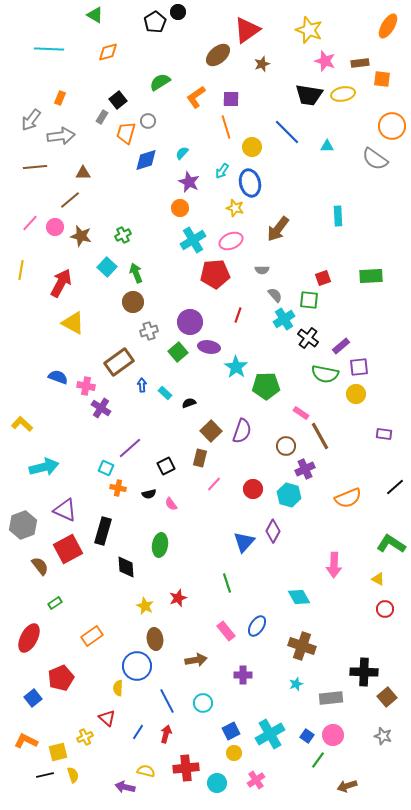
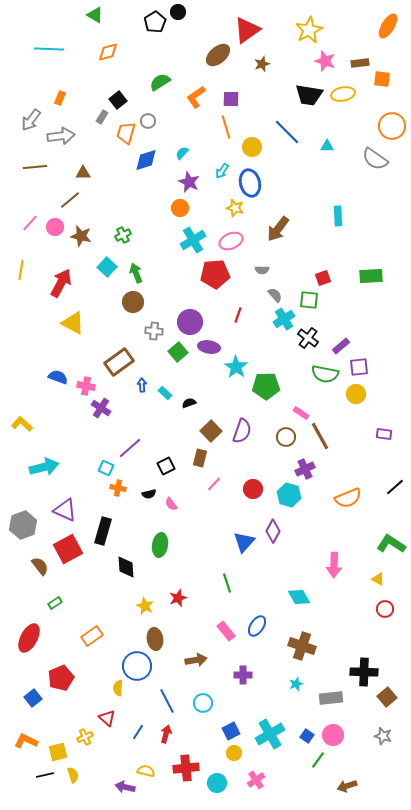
yellow star at (309, 30): rotated 24 degrees clockwise
gray cross at (149, 331): moved 5 px right; rotated 24 degrees clockwise
brown circle at (286, 446): moved 9 px up
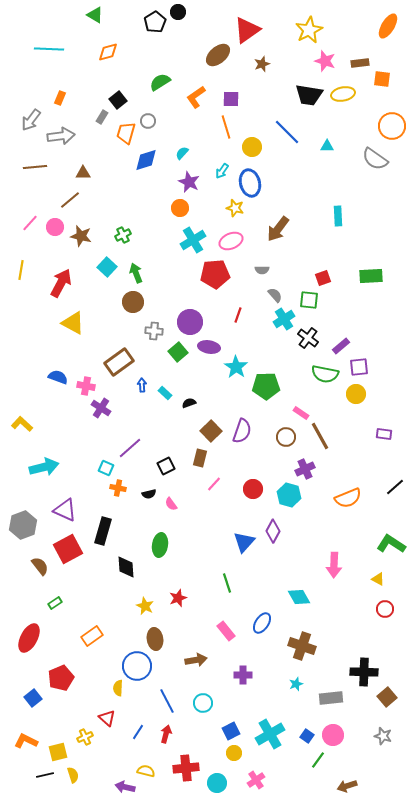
blue ellipse at (257, 626): moved 5 px right, 3 px up
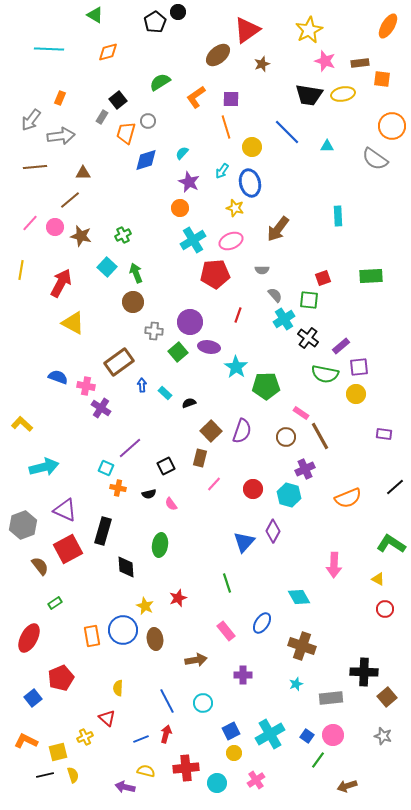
orange rectangle at (92, 636): rotated 65 degrees counterclockwise
blue circle at (137, 666): moved 14 px left, 36 px up
blue line at (138, 732): moved 3 px right, 7 px down; rotated 35 degrees clockwise
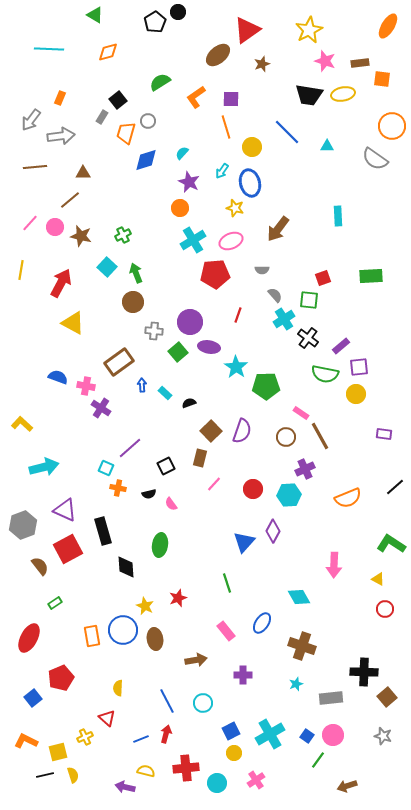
cyan hexagon at (289, 495): rotated 20 degrees counterclockwise
black rectangle at (103, 531): rotated 32 degrees counterclockwise
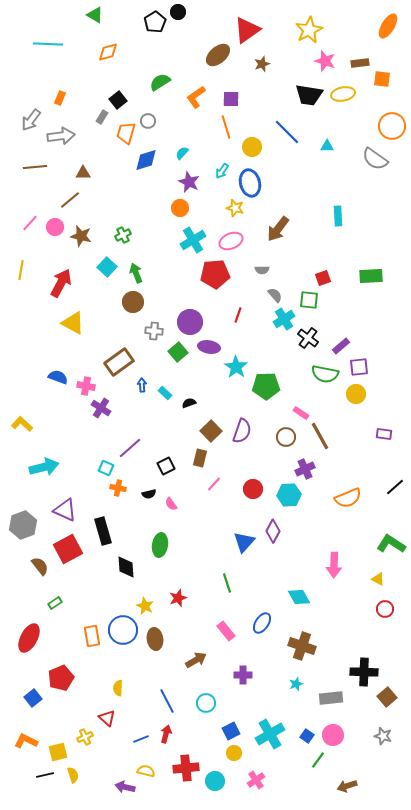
cyan line at (49, 49): moved 1 px left, 5 px up
brown arrow at (196, 660): rotated 20 degrees counterclockwise
cyan circle at (203, 703): moved 3 px right
cyan circle at (217, 783): moved 2 px left, 2 px up
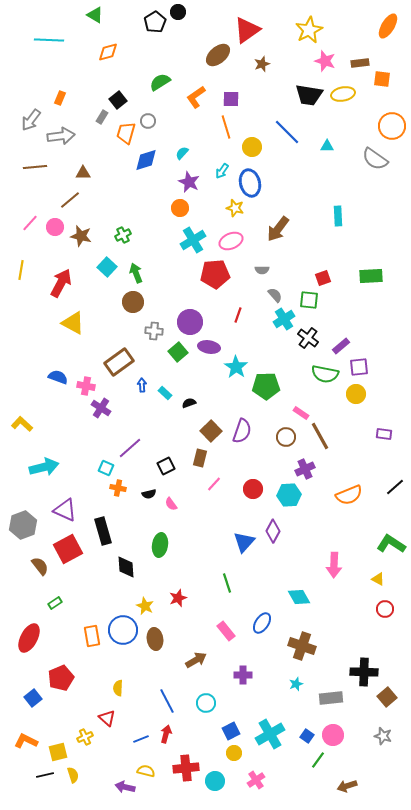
cyan line at (48, 44): moved 1 px right, 4 px up
orange semicircle at (348, 498): moved 1 px right, 3 px up
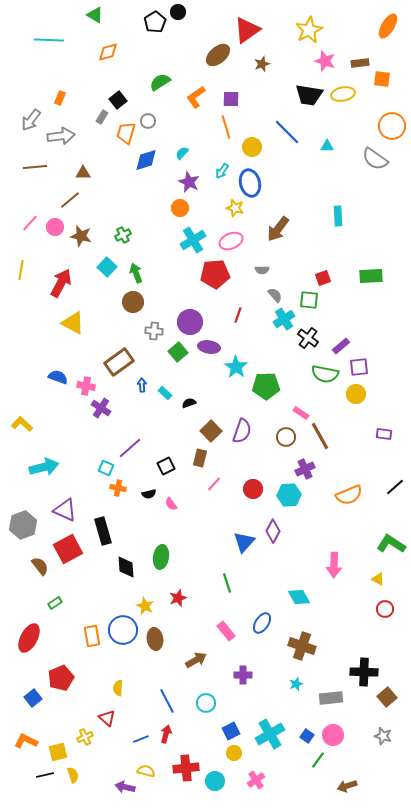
green ellipse at (160, 545): moved 1 px right, 12 px down
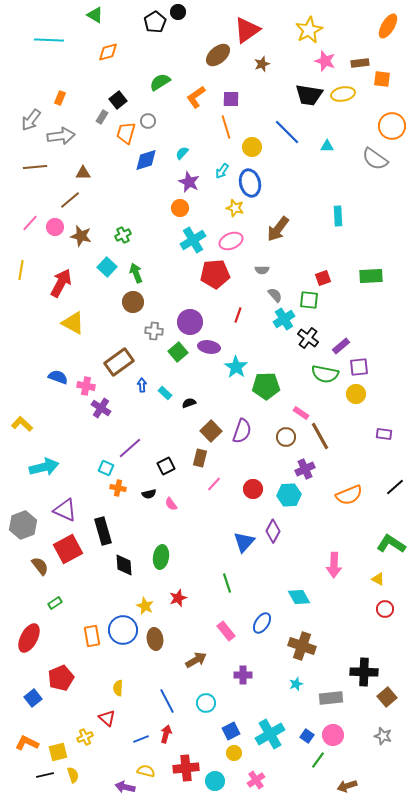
black diamond at (126, 567): moved 2 px left, 2 px up
orange L-shape at (26, 741): moved 1 px right, 2 px down
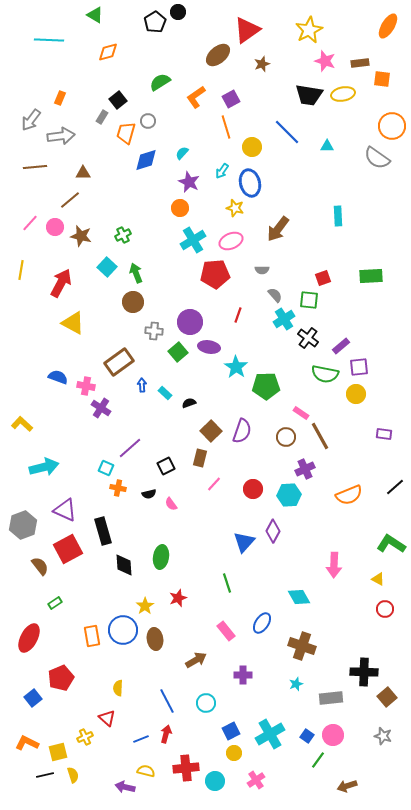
purple square at (231, 99): rotated 30 degrees counterclockwise
gray semicircle at (375, 159): moved 2 px right, 1 px up
yellow star at (145, 606): rotated 12 degrees clockwise
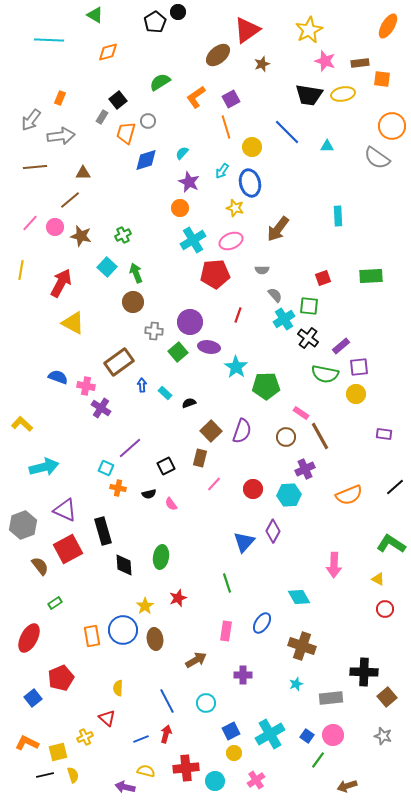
green square at (309, 300): moved 6 px down
pink rectangle at (226, 631): rotated 48 degrees clockwise
